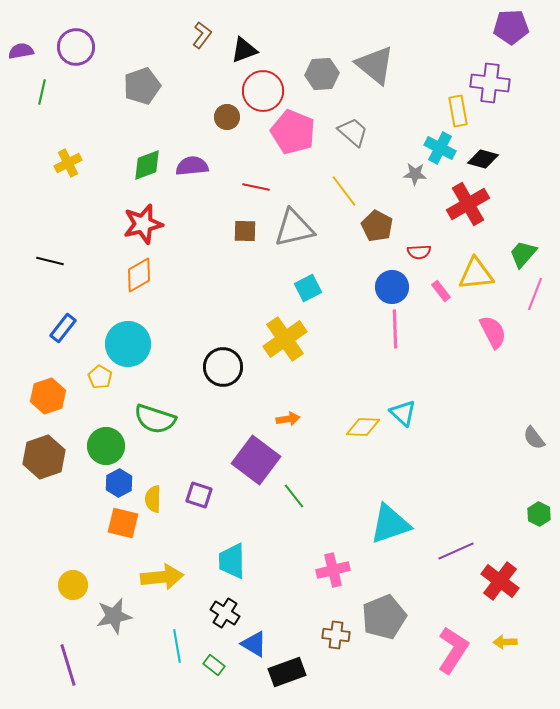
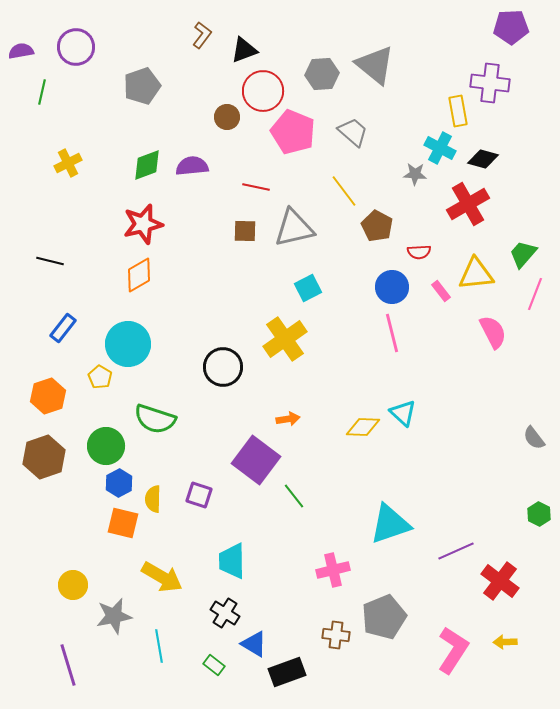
pink line at (395, 329): moved 3 px left, 4 px down; rotated 12 degrees counterclockwise
yellow arrow at (162, 577): rotated 36 degrees clockwise
cyan line at (177, 646): moved 18 px left
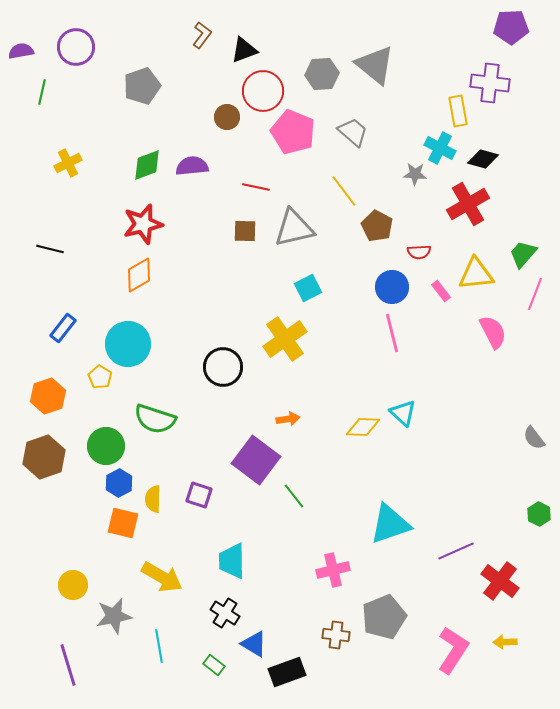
black line at (50, 261): moved 12 px up
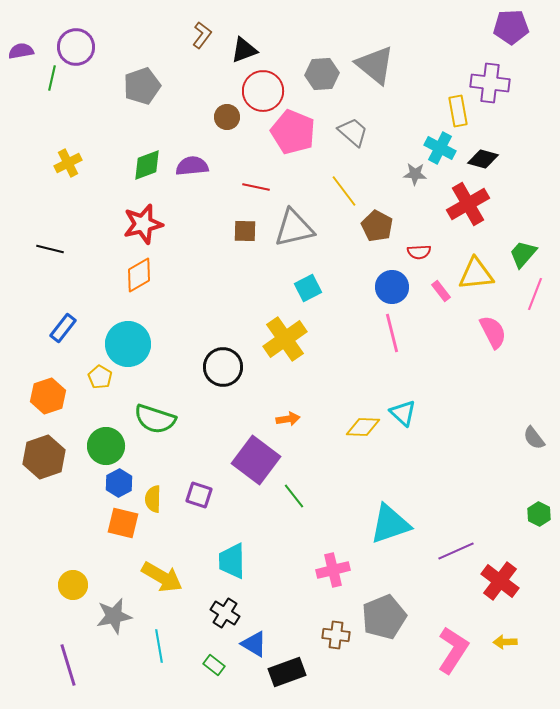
green line at (42, 92): moved 10 px right, 14 px up
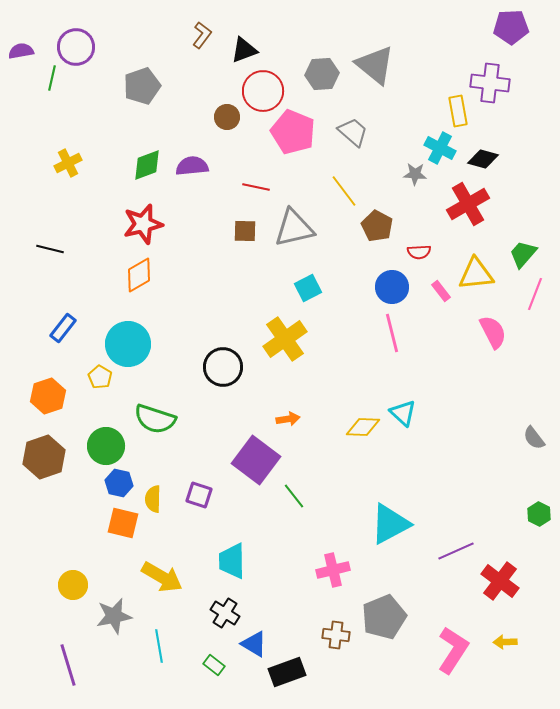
blue hexagon at (119, 483): rotated 20 degrees counterclockwise
cyan triangle at (390, 524): rotated 9 degrees counterclockwise
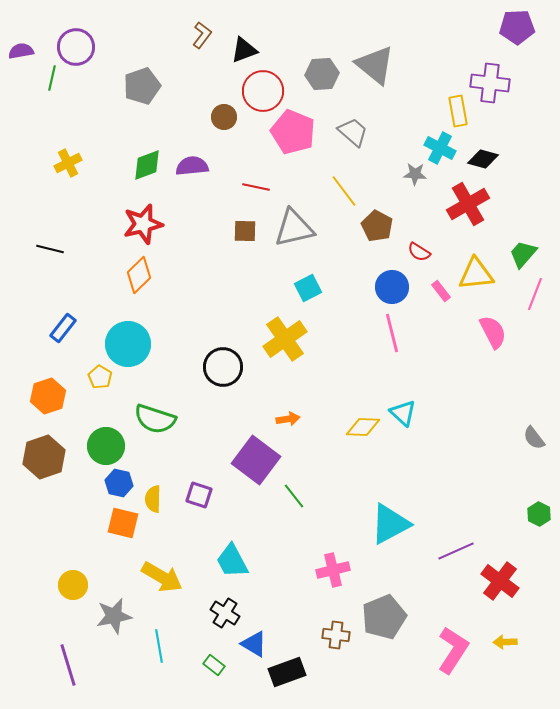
purple pentagon at (511, 27): moved 6 px right
brown circle at (227, 117): moved 3 px left
red semicircle at (419, 252): rotated 35 degrees clockwise
orange diamond at (139, 275): rotated 15 degrees counterclockwise
cyan trapezoid at (232, 561): rotated 27 degrees counterclockwise
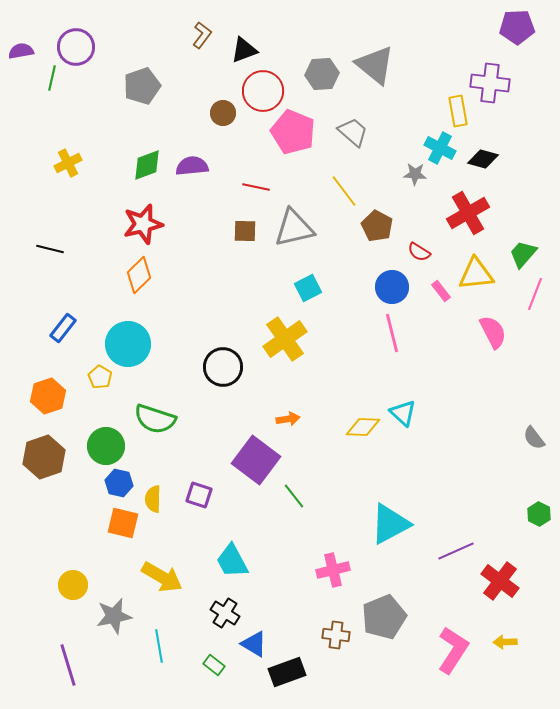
brown circle at (224, 117): moved 1 px left, 4 px up
red cross at (468, 204): moved 9 px down
